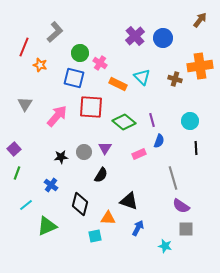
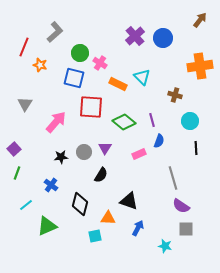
brown cross: moved 16 px down
pink arrow: moved 1 px left, 6 px down
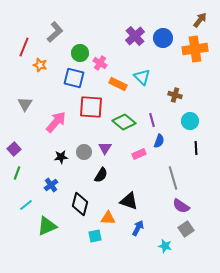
orange cross: moved 5 px left, 17 px up
blue cross: rotated 16 degrees clockwise
gray square: rotated 35 degrees counterclockwise
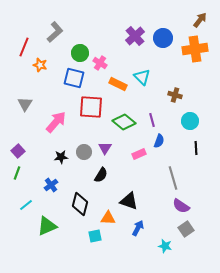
purple square: moved 4 px right, 2 px down
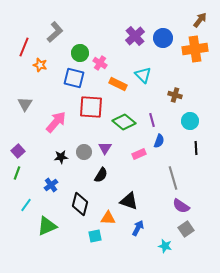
cyan triangle: moved 1 px right, 2 px up
cyan line: rotated 16 degrees counterclockwise
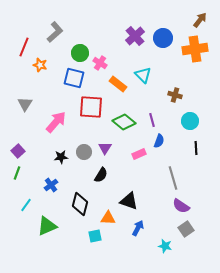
orange rectangle: rotated 12 degrees clockwise
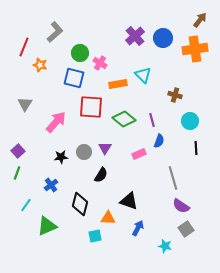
orange rectangle: rotated 48 degrees counterclockwise
green diamond: moved 3 px up
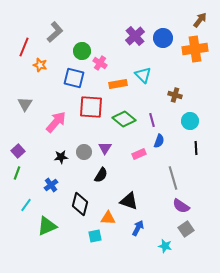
green circle: moved 2 px right, 2 px up
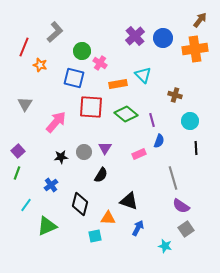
green diamond: moved 2 px right, 5 px up
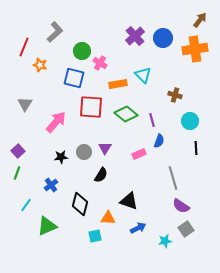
blue arrow: rotated 35 degrees clockwise
cyan star: moved 5 px up; rotated 24 degrees counterclockwise
